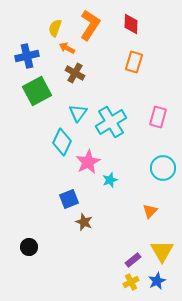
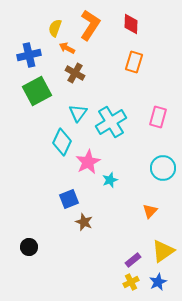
blue cross: moved 2 px right, 1 px up
yellow triangle: moved 1 px right; rotated 25 degrees clockwise
blue star: moved 1 px right, 1 px down
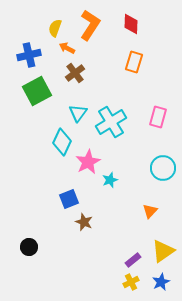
brown cross: rotated 24 degrees clockwise
blue star: moved 3 px right
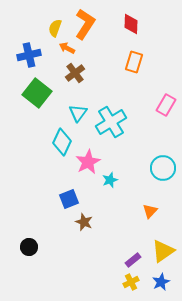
orange L-shape: moved 5 px left, 1 px up
green square: moved 2 px down; rotated 24 degrees counterclockwise
pink rectangle: moved 8 px right, 12 px up; rotated 15 degrees clockwise
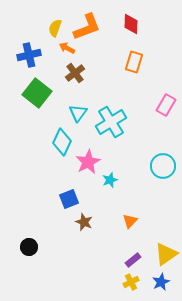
orange L-shape: moved 2 px right, 3 px down; rotated 36 degrees clockwise
cyan circle: moved 2 px up
orange triangle: moved 20 px left, 10 px down
yellow triangle: moved 3 px right, 3 px down
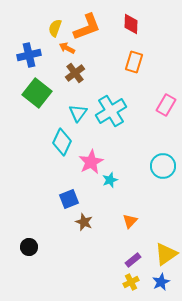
cyan cross: moved 11 px up
pink star: moved 3 px right
